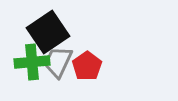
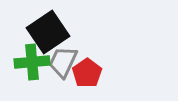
gray trapezoid: moved 5 px right
red pentagon: moved 7 px down
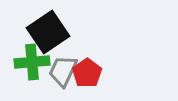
gray trapezoid: moved 9 px down
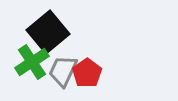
black square: rotated 6 degrees counterclockwise
green cross: rotated 28 degrees counterclockwise
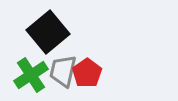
green cross: moved 1 px left, 13 px down
gray trapezoid: rotated 12 degrees counterclockwise
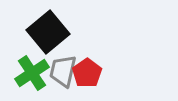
green cross: moved 1 px right, 2 px up
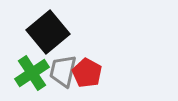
red pentagon: rotated 8 degrees counterclockwise
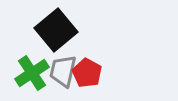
black square: moved 8 px right, 2 px up
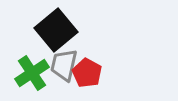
gray trapezoid: moved 1 px right, 6 px up
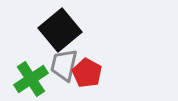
black square: moved 4 px right
green cross: moved 1 px left, 6 px down
